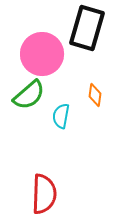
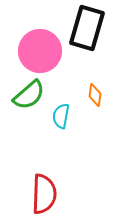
pink circle: moved 2 px left, 3 px up
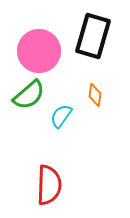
black rectangle: moved 6 px right, 8 px down
pink circle: moved 1 px left
cyan semicircle: rotated 25 degrees clockwise
red semicircle: moved 5 px right, 9 px up
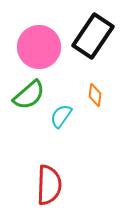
black rectangle: rotated 18 degrees clockwise
pink circle: moved 4 px up
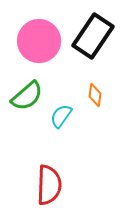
pink circle: moved 6 px up
green semicircle: moved 2 px left, 1 px down
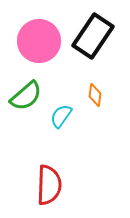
green semicircle: moved 1 px left
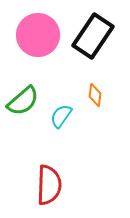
pink circle: moved 1 px left, 6 px up
green semicircle: moved 3 px left, 5 px down
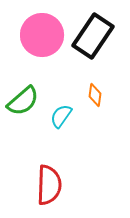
pink circle: moved 4 px right
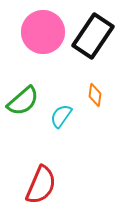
pink circle: moved 1 px right, 3 px up
red semicircle: moved 8 px left; rotated 21 degrees clockwise
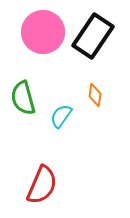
green semicircle: moved 3 px up; rotated 116 degrees clockwise
red semicircle: moved 1 px right
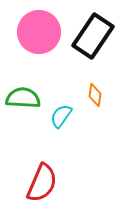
pink circle: moved 4 px left
green semicircle: rotated 108 degrees clockwise
red semicircle: moved 2 px up
